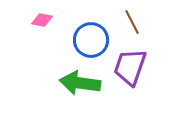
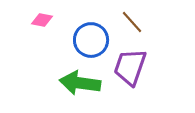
brown line: rotated 15 degrees counterclockwise
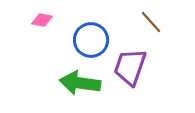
brown line: moved 19 px right
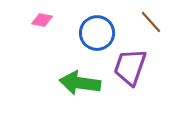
blue circle: moved 6 px right, 7 px up
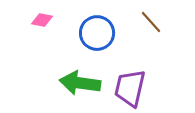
purple trapezoid: moved 21 px down; rotated 6 degrees counterclockwise
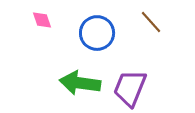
pink diamond: rotated 60 degrees clockwise
purple trapezoid: rotated 9 degrees clockwise
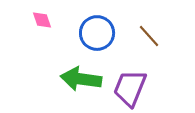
brown line: moved 2 px left, 14 px down
green arrow: moved 1 px right, 4 px up
